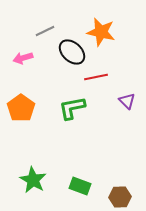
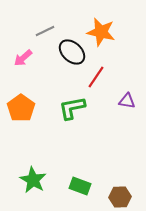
pink arrow: rotated 24 degrees counterclockwise
red line: rotated 45 degrees counterclockwise
purple triangle: rotated 36 degrees counterclockwise
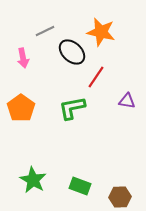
pink arrow: rotated 60 degrees counterclockwise
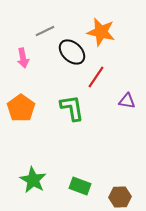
green L-shape: rotated 92 degrees clockwise
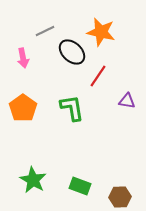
red line: moved 2 px right, 1 px up
orange pentagon: moved 2 px right
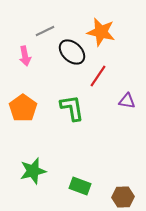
pink arrow: moved 2 px right, 2 px up
green star: moved 9 px up; rotated 28 degrees clockwise
brown hexagon: moved 3 px right
